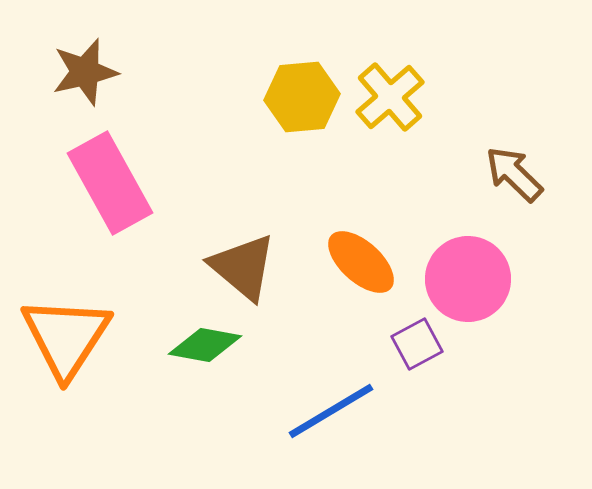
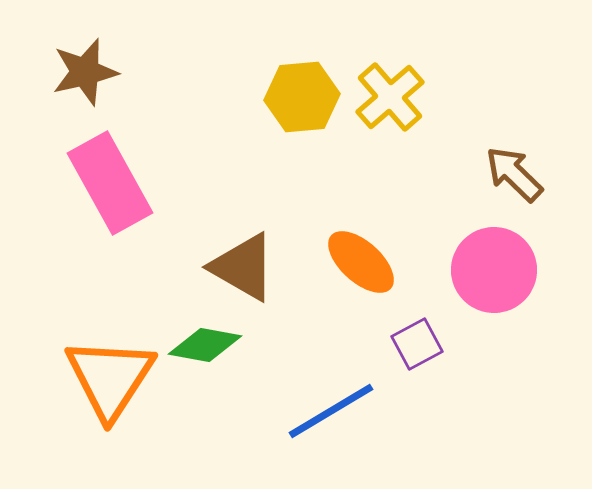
brown triangle: rotated 10 degrees counterclockwise
pink circle: moved 26 px right, 9 px up
orange triangle: moved 44 px right, 41 px down
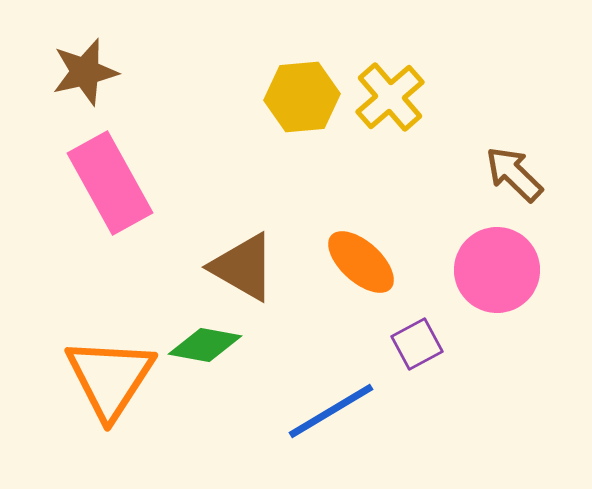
pink circle: moved 3 px right
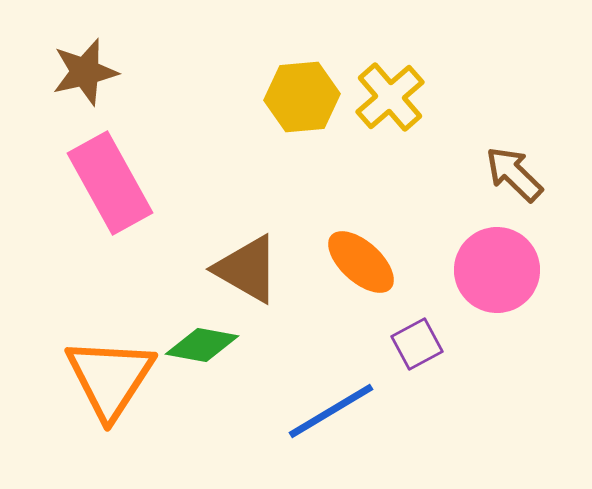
brown triangle: moved 4 px right, 2 px down
green diamond: moved 3 px left
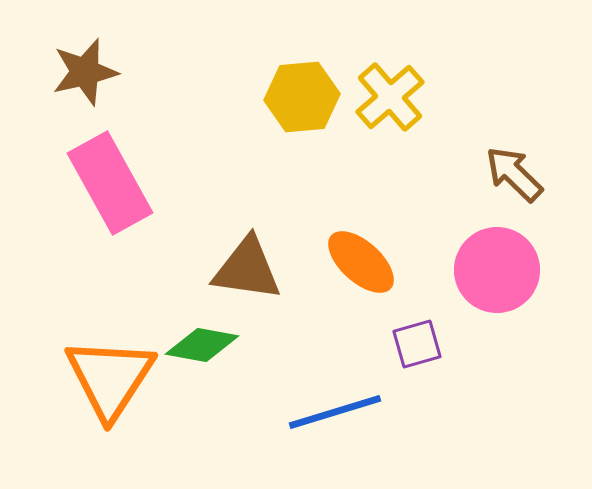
brown triangle: rotated 22 degrees counterclockwise
purple square: rotated 12 degrees clockwise
blue line: moved 4 px right, 1 px down; rotated 14 degrees clockwise
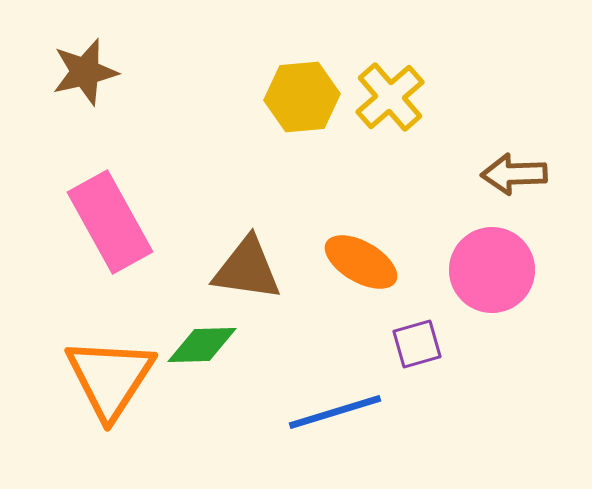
brown arrow: rotated 46 degrees counterclockwise
pink rectangle: moved 39 px down
orange ellipse: rotated 12 degrees counterclockwise
pink circle: moved 5 px left
green diamond: rotated 12 degrees counterclockwise
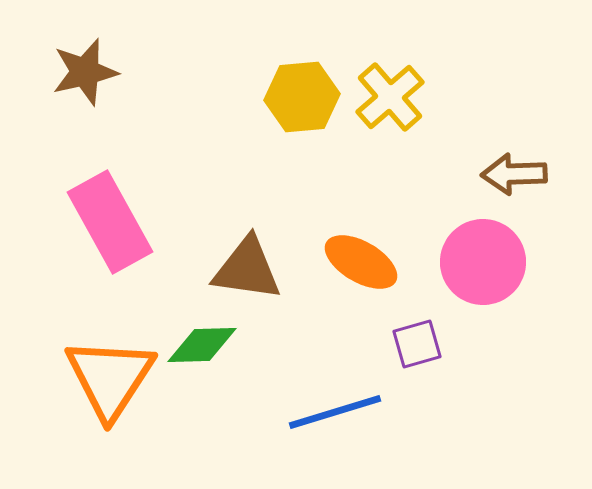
pink circle: moved 9 px left, 8 px up
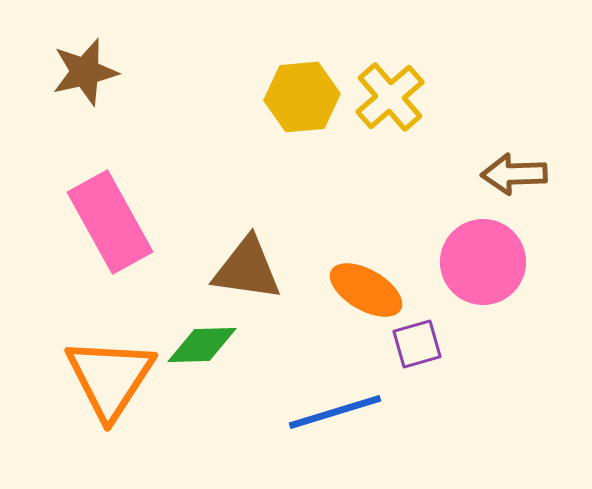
orange ellipse: moved 5 px right, 28 px down
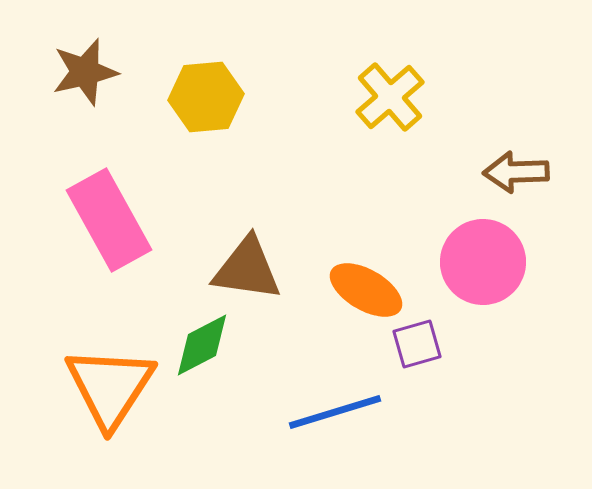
yellow hexagon: moved 96 px left
brown arrow: moved 2 px right, 2 px up
pink rectangle: moved 1 px left, 2 px up
green diamond: rotated 26 degrees counterclockwise
orange triangle: moved 9 px down
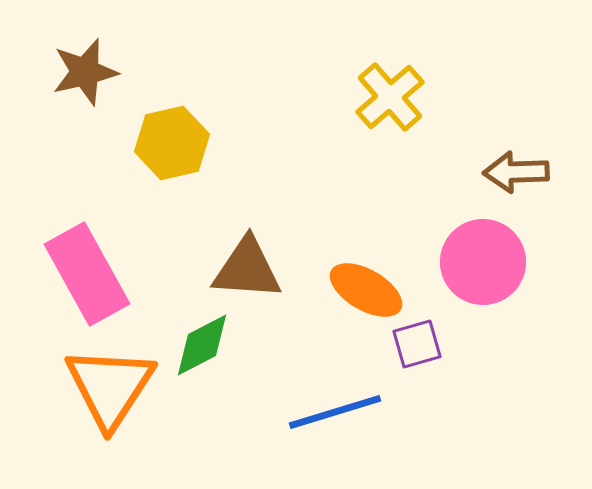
yellow hexagon: moved 34 px left, 46 px down; rotated 8 degrees counterclockwise
pink rectangle: moved 22 px left, 54 px down
brown triangle: rotated 4 degrees counterclockwise
